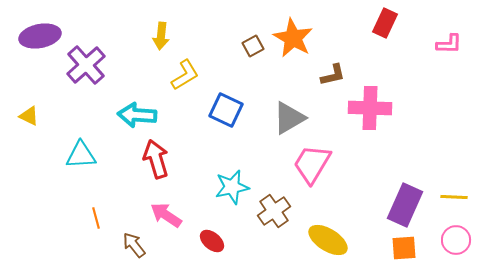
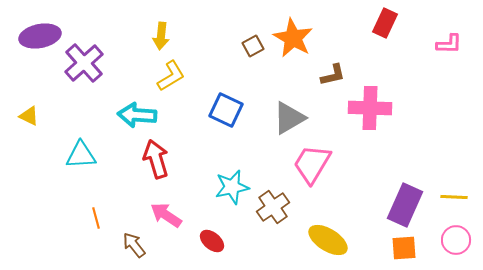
purple cross: moved 2 px left, 2 px up
yellow L-shape: moved 14 px left, 1 px down
brown cross: moved 1 px left, 4 px up
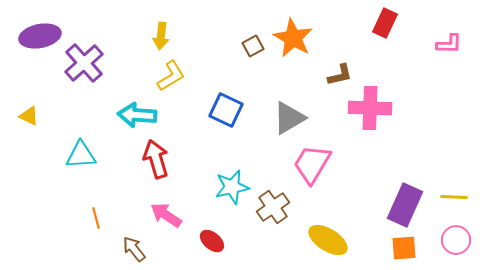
brown L-shape: moved 7 px right
brown arrow: moved 4 px down
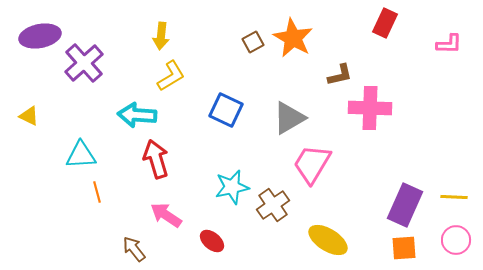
brown square: moved 4 px up
brown cross: moved 2 px up
orange line: moved 1 px right, 26 px up
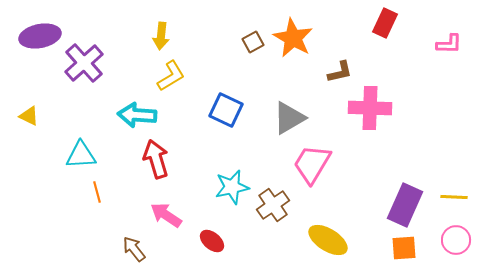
brown L-shape: moved 3 px up
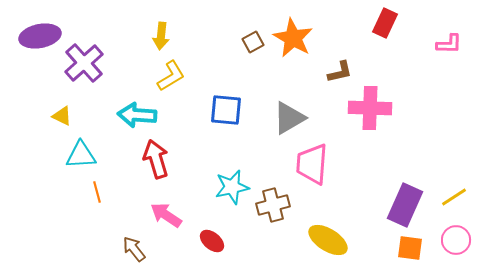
blue square: rotated 20 degrees counterclockwise
yellow triangle: moved 33 px right
pink trapezoid: rotated 27 degrees counterclockwise
yellow line: rotated 36 degrees counterclockwise
brown cross: rotated 20 degrees clockwise
orange square: moved 6 px right; rotated 12 degrees clockwise
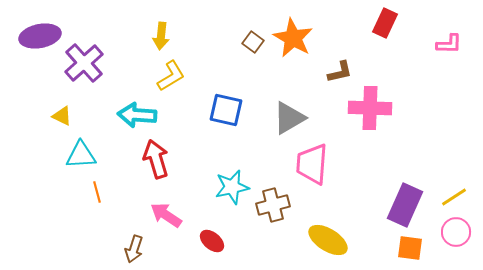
brown square: rotated 25 degrees counterclockwise
blue square: rotated 8 degrees clockwise
pink circle: moved 8 px up
brown arrow: rotated 124 degrees counterclockwise
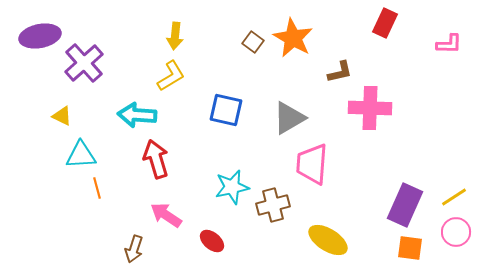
yellow arrow: moved 14 px right
orange line: moved 4 px up
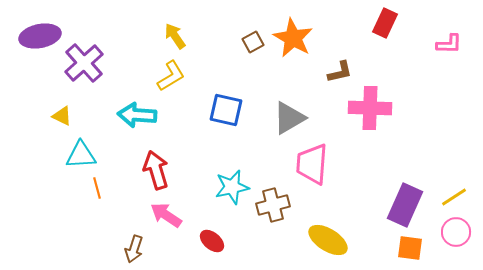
yellow arrow: rotated 140 degrees clockwise
brown square: rotated 25 degrees clockwise
red arrow: moved 11 px down
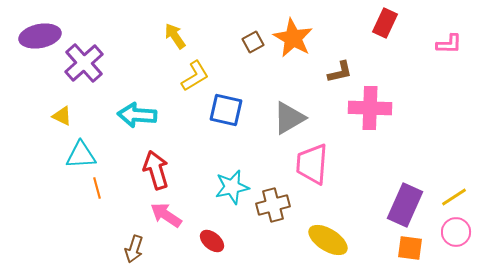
yellow L-shape: moved 24 px right
